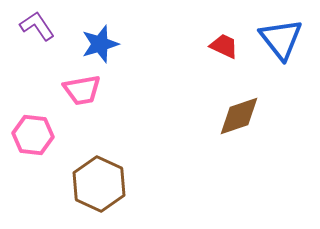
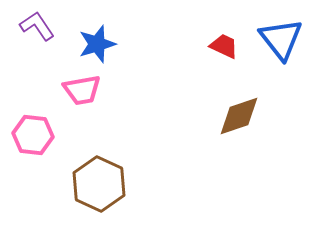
blue star: moved 3 px left
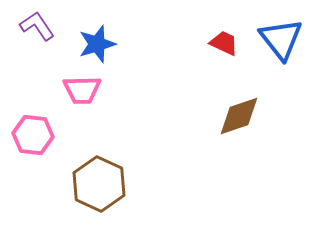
red trapezoid: moved 3 px up
pink trapezoid: rotated 9 degrees clockwise
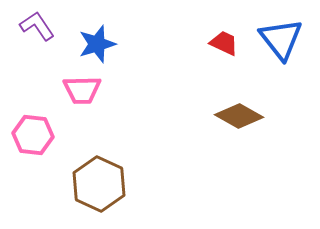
brown diamond: rotated 48 degrees clockwise
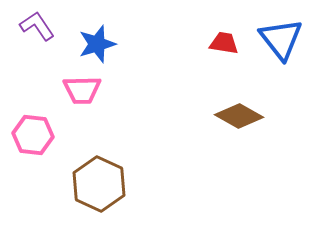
red trapezoid: rotated 16 degrees counterclockwise
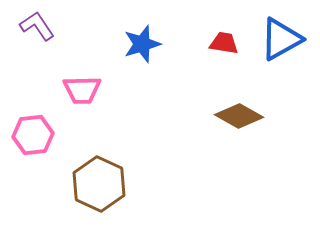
blue triangle: rotated 39 degrees clockwise
blue star: moved 45 px right
pink hexagon: rotated 12 degrees counterclockwise
